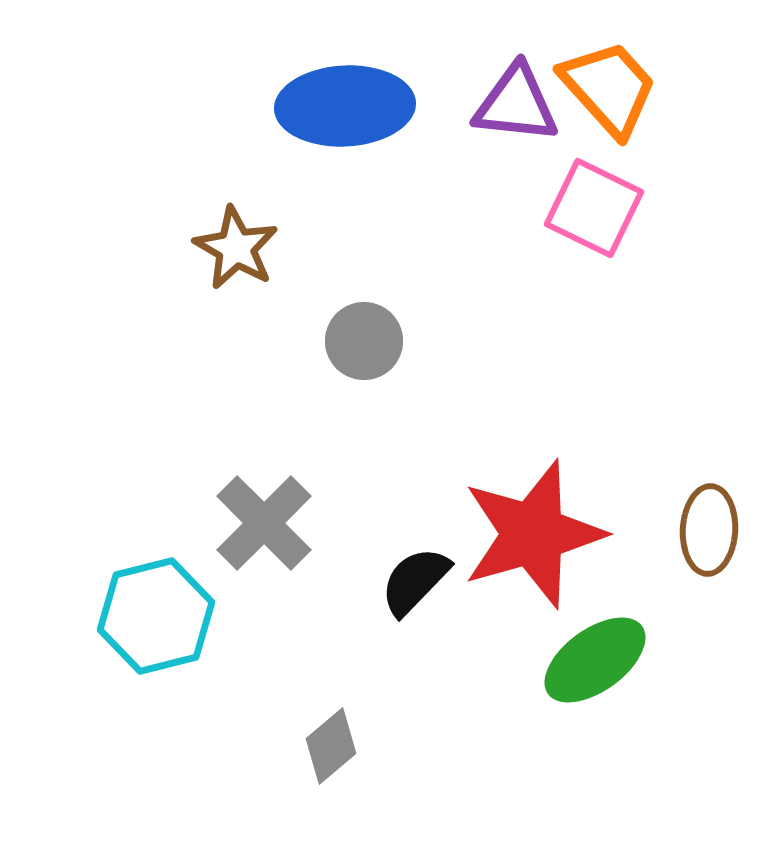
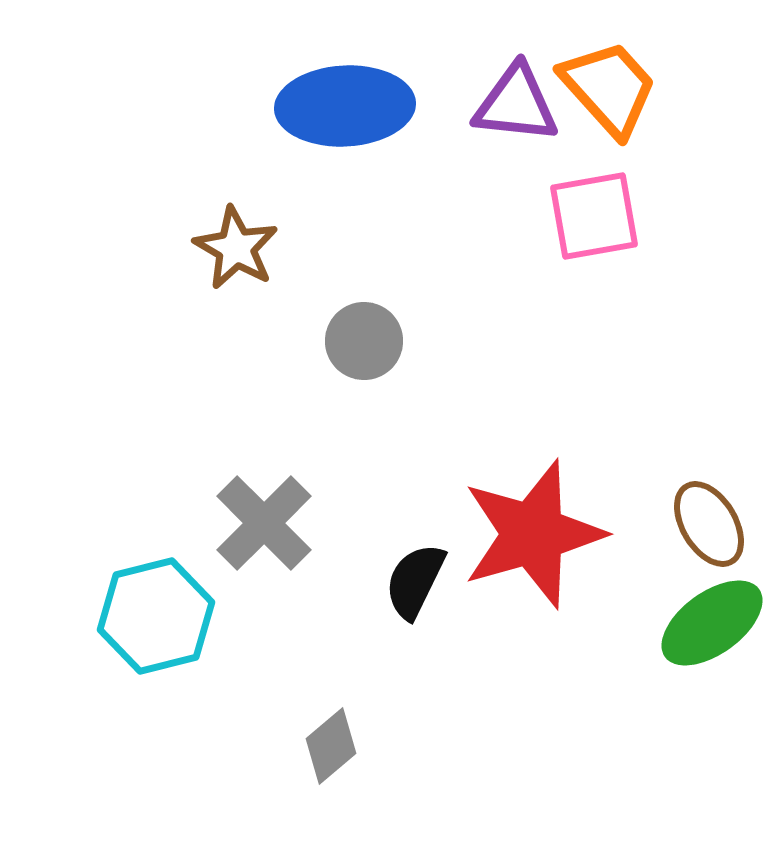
pink square: moved 8 px down; rotated 36 degrees counterclockwise
brown ellipse: moved 6 px up; rotated 34 degrees counterclockwise
black semicircle: rotated 18 degrees counterclockwise
green ellipse: moved 117 px right, 37 px up
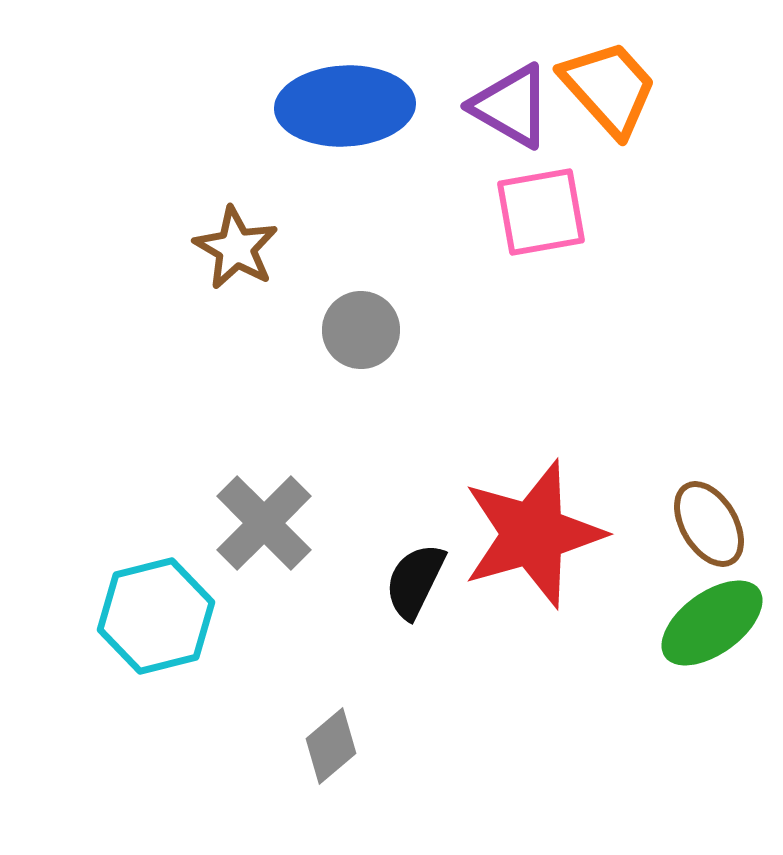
purple triangle: moved 5 px left, 2 px down; rotated 24 degrees clockwise
pink square: moved 53 px left, 4 px up
gray circle: moved 3 px left, 11 px up
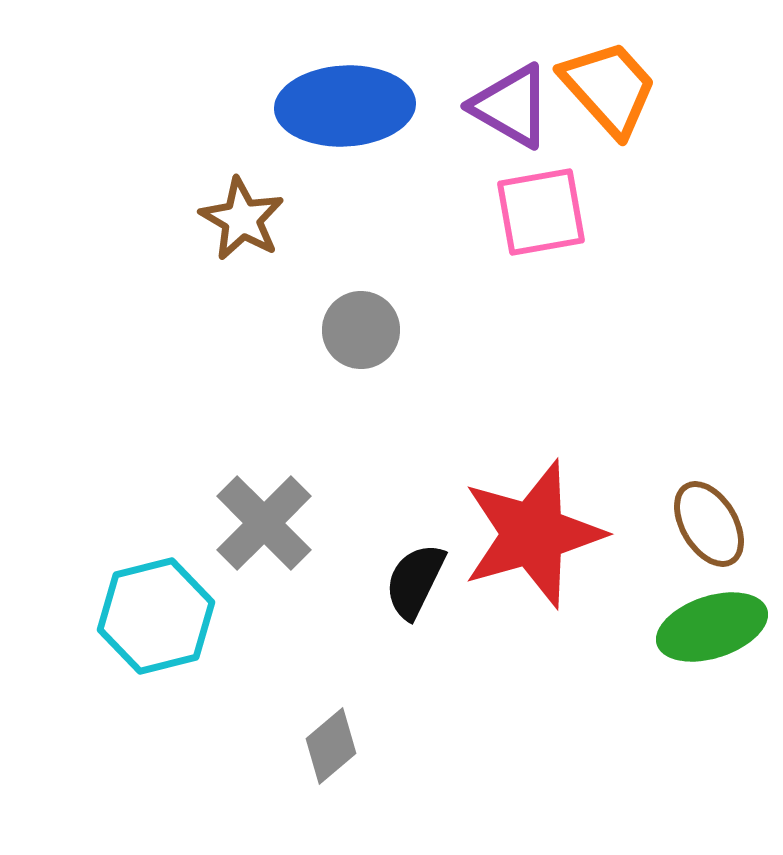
brown star: moved 6 px right, 29 px up
green ellipse: moved 4 px down; rotated 18 degrees clockwise
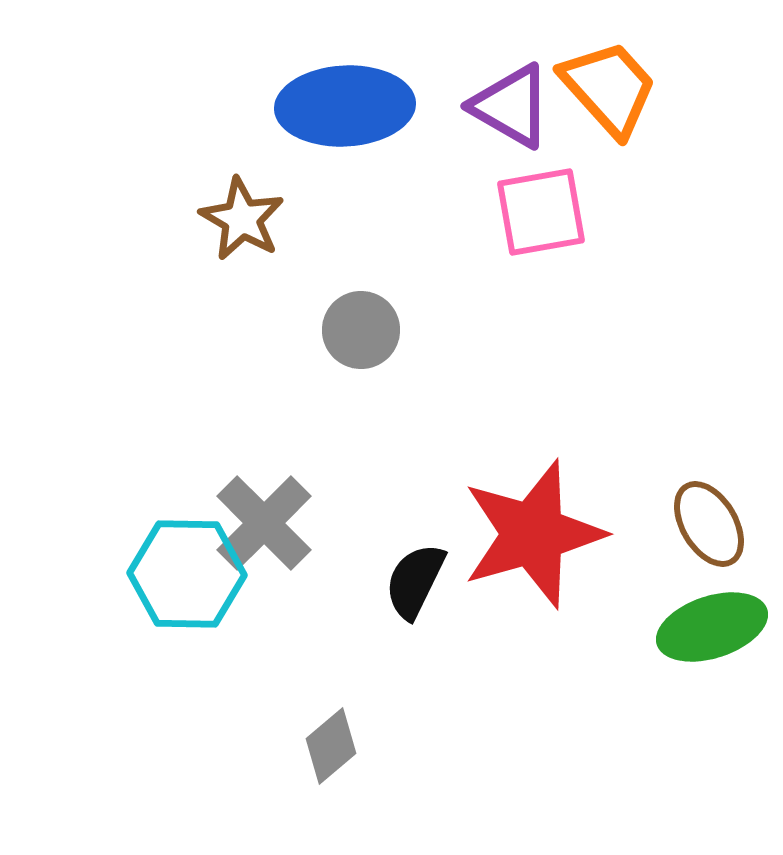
cyan hexagon: moved 31 px right, 42 px up; rotated 15 degrees clockwise
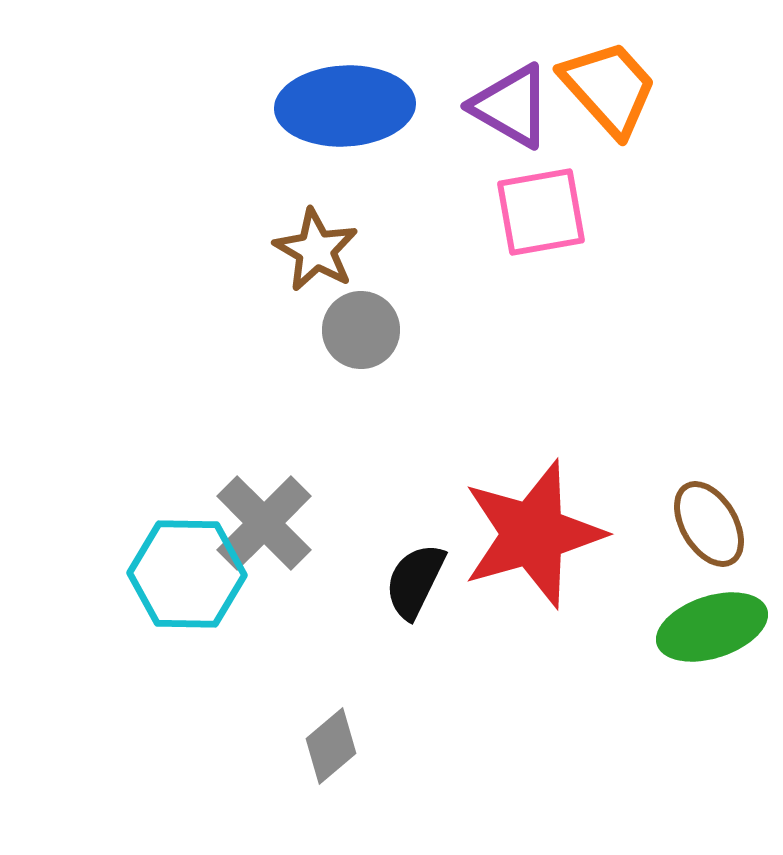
brown star: moved 74 px right, 31 px down
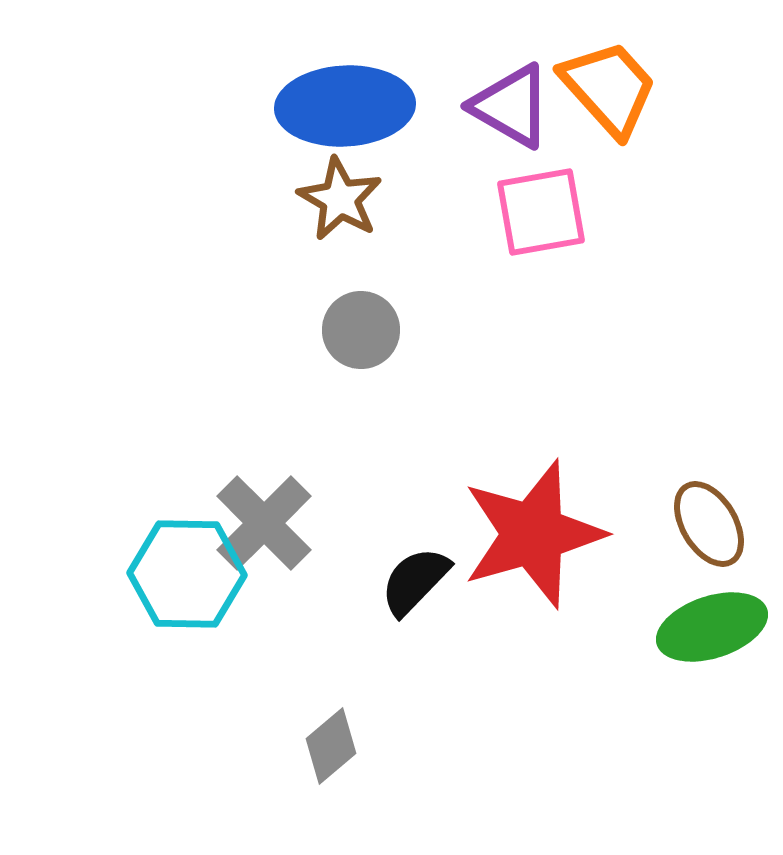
brown star: moved 24 px right, 51 px up
black semicircle: rotated 18 degrees clockwise
